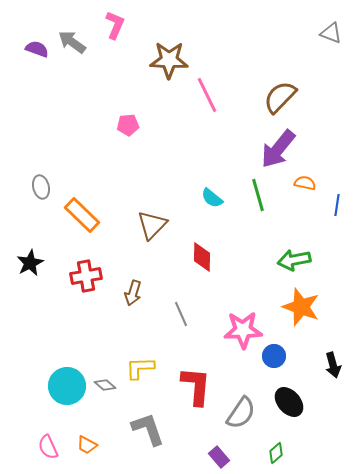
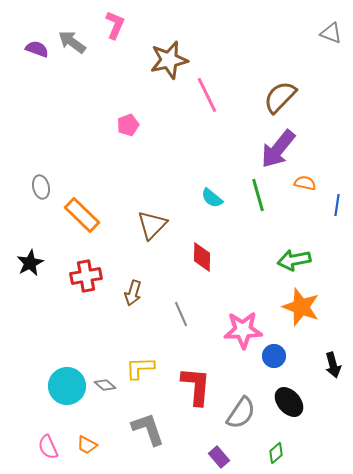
brown star: rotated 15 degrees counterclockwise
pink pentagon: rotated 15 degrees counterclockwise
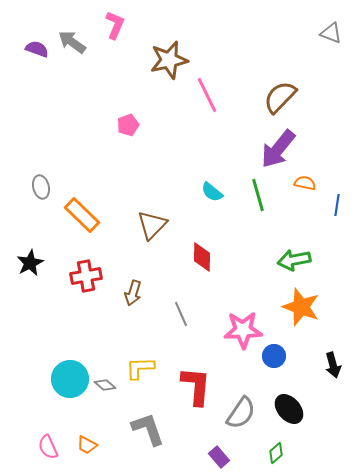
cyan semicircle: moved 6 px up
cyan circle: moved 3 px right, 7 px up
black ellipse: moved 7 px down
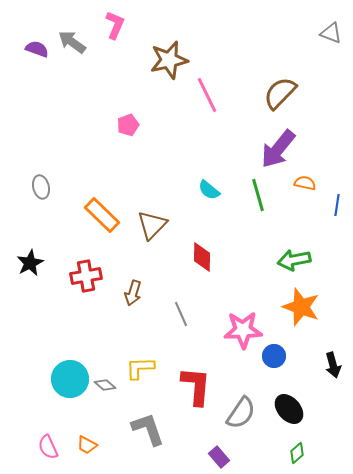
brown semicircle: moved 4 px up
cyan semicircle: moved 3 px left, 2 px up
orange rectangle: moved 20 px right
green diamond: moved 21 px right
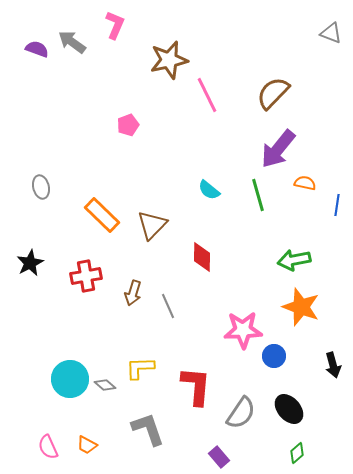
brown semicircle: moved 7 px left
gray line: moved 13 px left, 8 px up
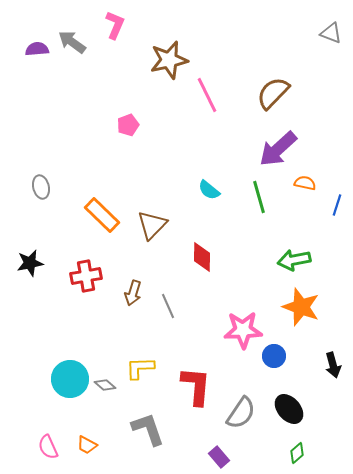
purple semicircle: rotated 25 degrees counterclockwise
purple arrow: rotated 9 degrees clockwise
green line: moved 1 px right, 2 px down
blue line: rotated 10 degrees clockwise
black star: rotated 16 degrees clockwise
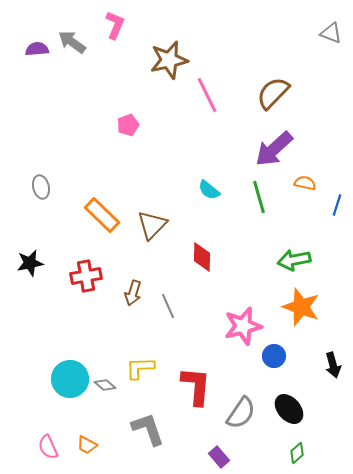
purple arrow: moved 4 px left
pink star: moved 4 px up; rotated 12 degrees counterclockwise
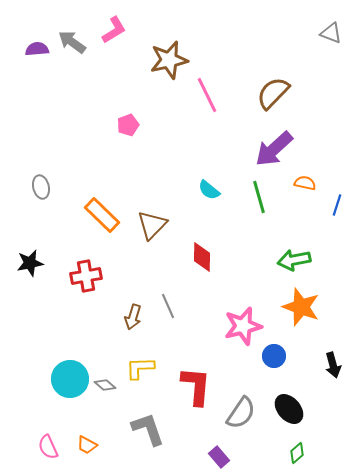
pink L-shape: moved 1 px left, 5 px down; rotated 36 degrees clockwise
brown arrow: moved 24 px down
